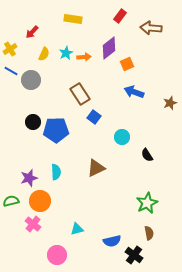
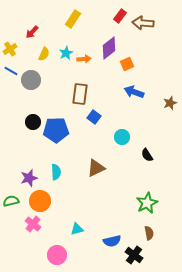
yellow rectangle: rotated 66 degrees counterclockwise
brown arrow: moved 8 px left, 5 px up
orange arrow: moved 2 px down
brown rectangle: rotated 40 degrees clockwise
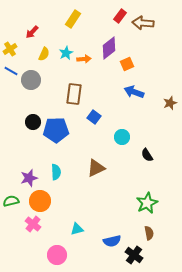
brown rectangle: moved 6 px left
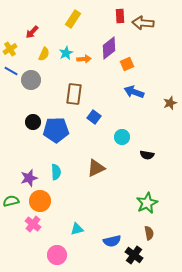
red rectangle: rotated 40 degrees counterclockwise
black semicircle: rotated 48 degrees counterclockwise
